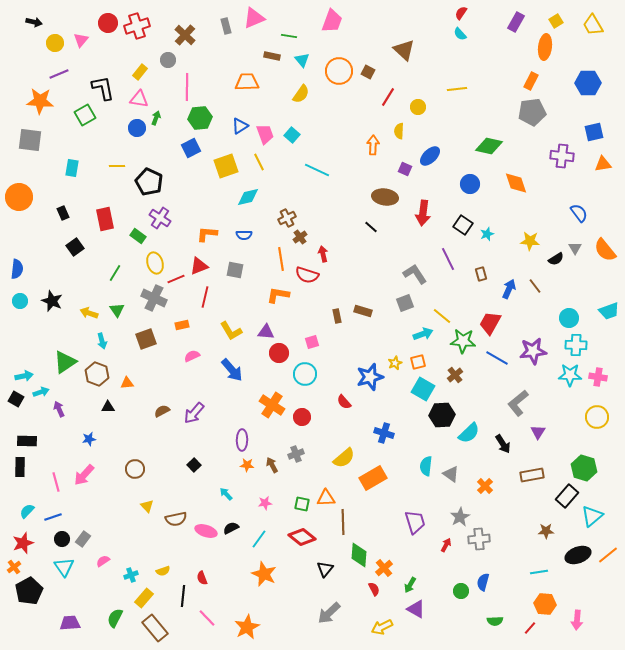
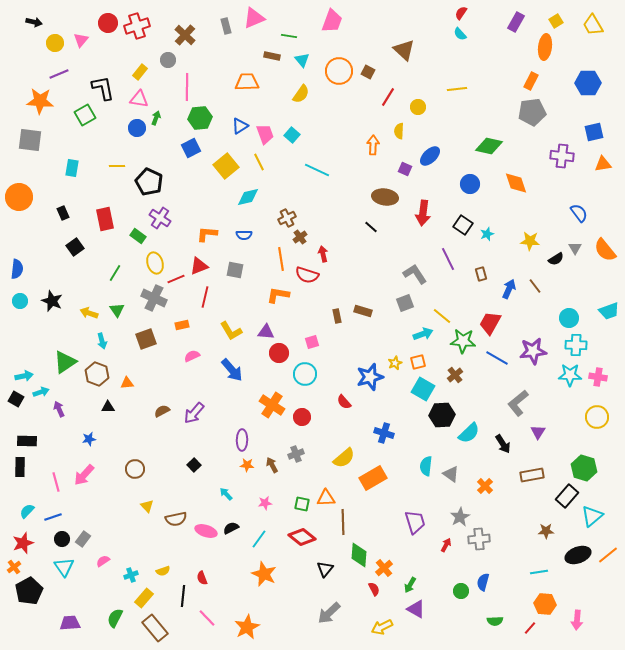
yellow square at (226, 166): rotated 20 degrees counterclockwise
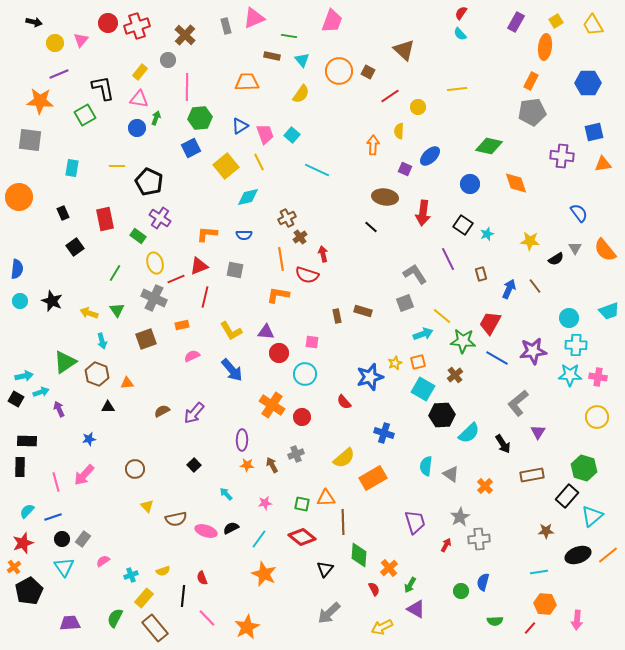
red line at (388, 97): moved 2 px right, 1 px up; rotated 24 degrees clockwise
pink square at (312, 342): rotated 24 degrees clockwise
orange cross at (384, 568): moved 5 px right
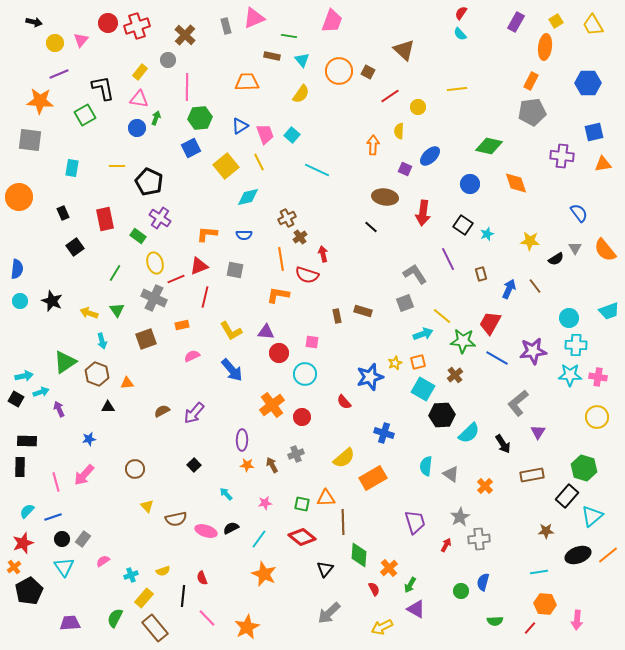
orange cross at (272, 405): rotated 20 degrees clockwise
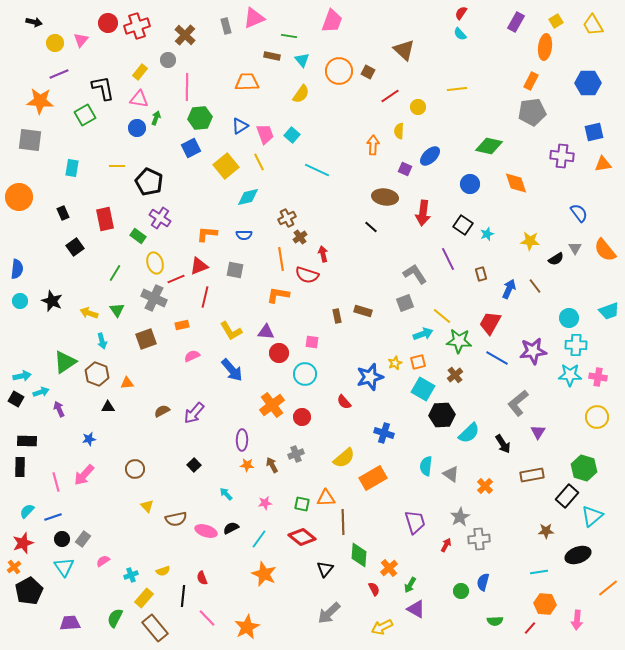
green star at (463, 341): moved 4 px left
cyan arrow at (24, 376): moved 2 px left
orange line at (608, 555): moved 33 px down
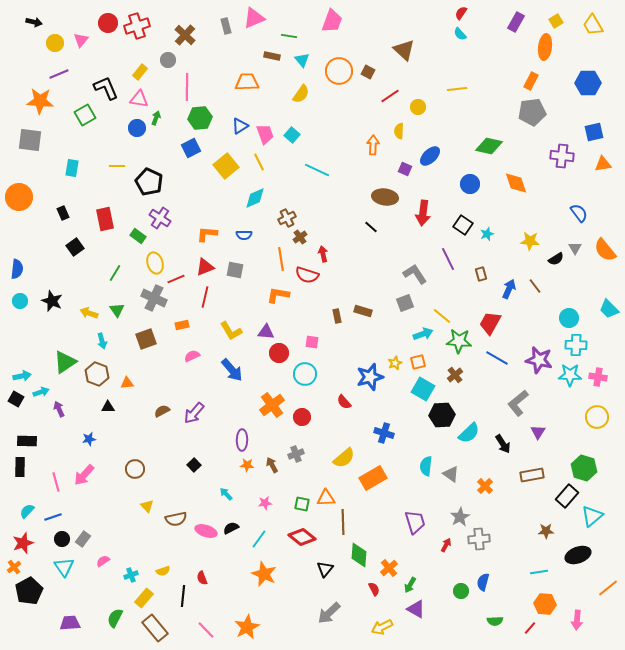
black L-shape at (103, 88): moved 3 px right; rotated 12 degrees counterclockwise
cyan diamond at (248, 197): moved 7 px right, 1 px down; rotated 10 degrees counterclockwise
red triangle at (199, 266): moved 6 px right, 1 px down
cyan trapezoid at (609, 311): moved 2 px up; rotated 65 degrees clockwise
purple star at (533, 351): moved 6 px right, 9 px down; rotated 20 degrees clockwise
pink line at (207, 618): moved 1 px left, 12 px down
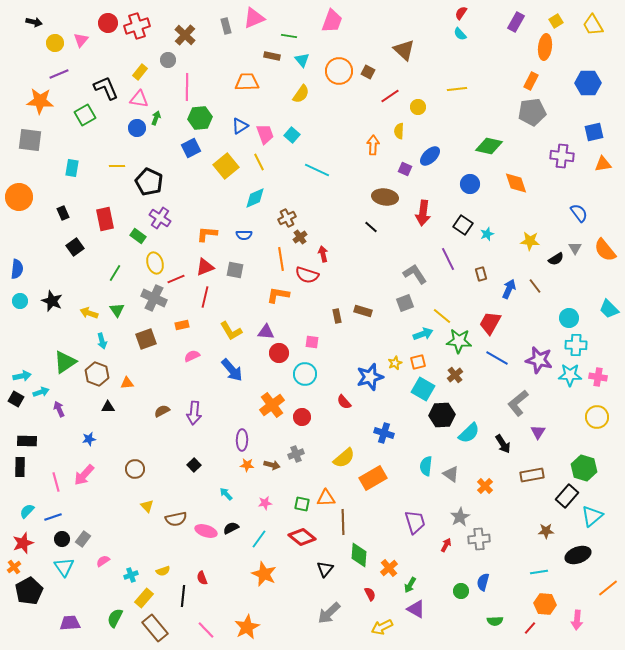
purple arrow at (194, 413): rotated 35 degrees counterclockwise
brown arrow at (272, 465): rotated 133 degrees clockwise
red semicircle at (374, 589): moved 4 px left, 5 px down
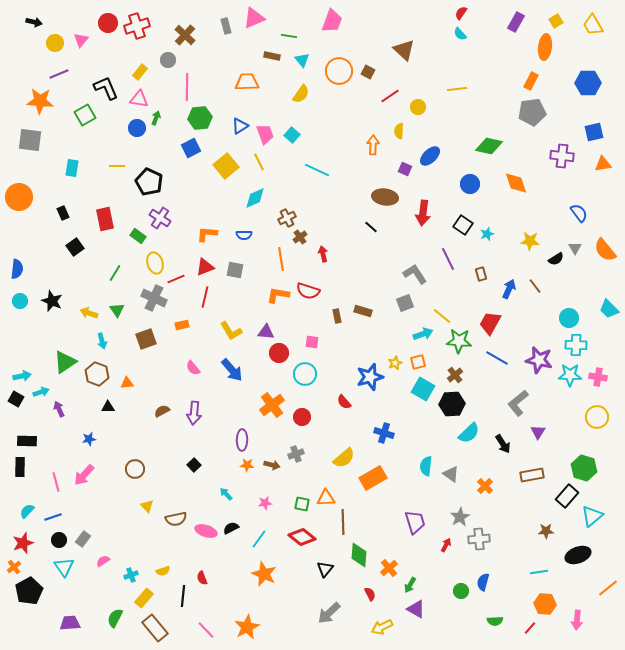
red semicircle at (307, 275): moved 1 px right, 16 px down
pink semicircle at (192, 356): moved 1 px right, 12 px down; rotated 105 degrees counterclockwise
black hexagon at (442, 415): moved 10 px right, 11 px up
black circle at (62, 539): moved 3 px left, 1 px down
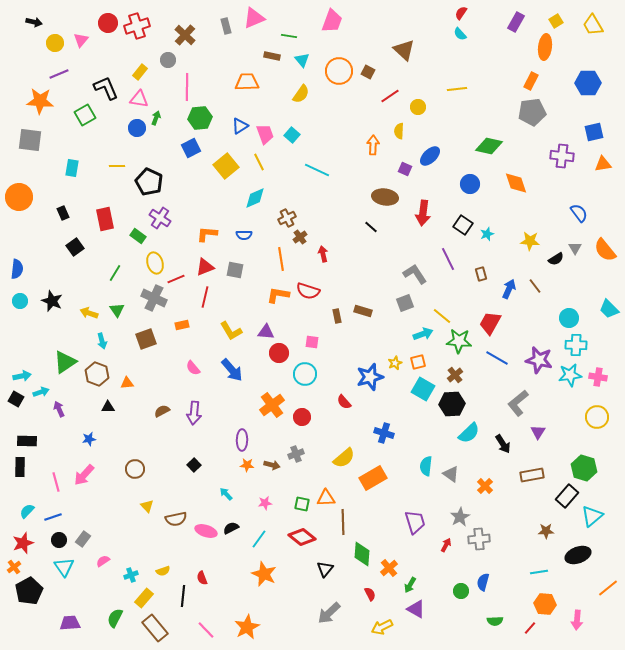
cyan star at (570, 375): rotated 10 degrees counterclockwise
green diamond at (359, 555): moved 3 px right, 1 px up
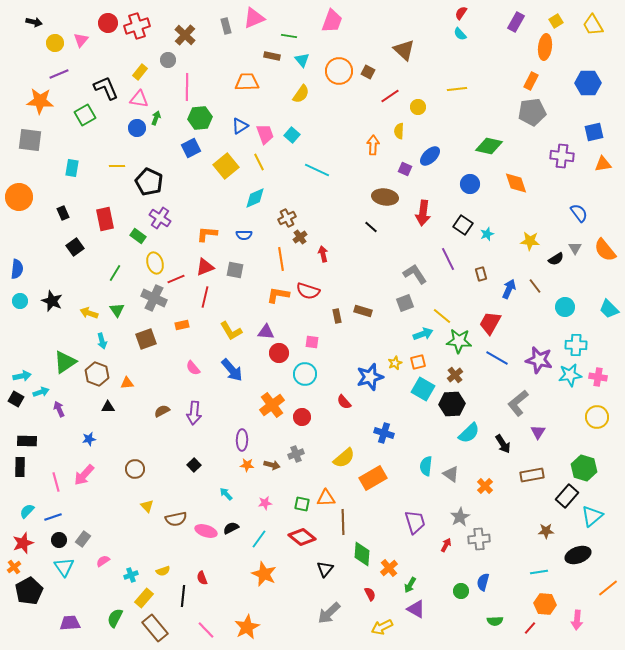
cyan circle at (569, 318): moved 4 px left, 11 px up
